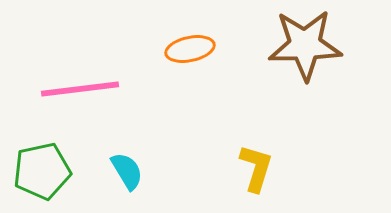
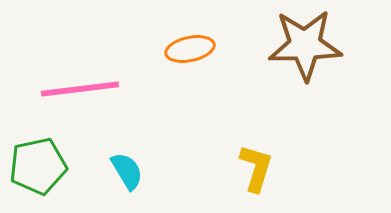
green pentagon: moved 4 px left, 5 px up
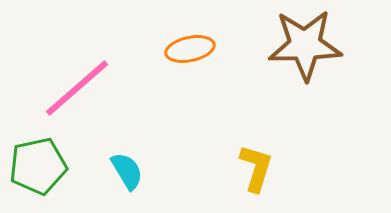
pink line: moved 3 px left, 1 px up; rotated 34 degrees counterclockwise
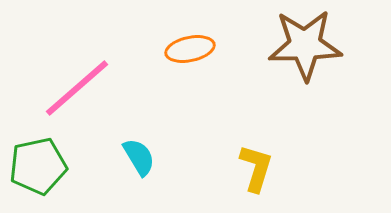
cyan semicircle: moved 12 px right, 14 px up
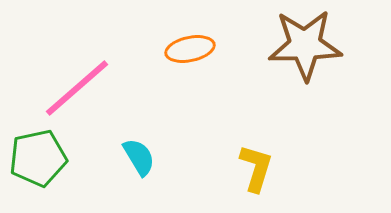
green pentagon: moved 8 px up
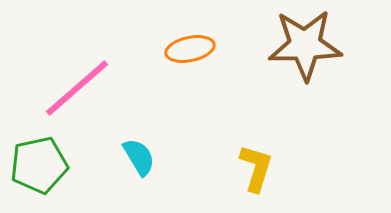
green pentagon: moved 1 px right, 7 px down
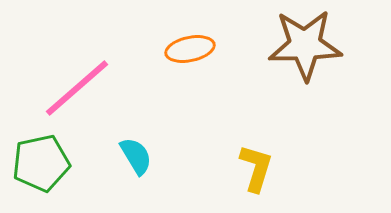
cyan semicircle: moved 3 px left, 1 px up
green pentagon: moved 2 px right, 2 px up
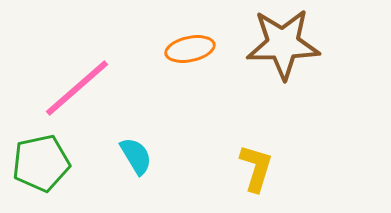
brown star: moved 22 px left, 1 px up
